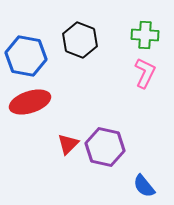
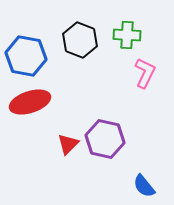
green cross: moved 18 px left
purple hexagon: moved 8 px up
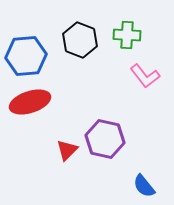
blue hexagon: rotated 15 degrees counterclockwise
pink L-shape: moved 3 px down; rotated 116 degrees clockwise
red triangle: moved 1 px left, 6 px down
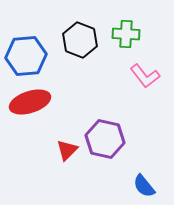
green cross: moved 1 px left, 1 px up
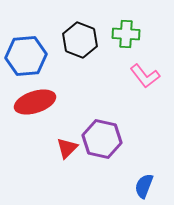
red ellipse: moved 5 px right
purple hexagon: moved 3 px left
red triangle: moved 2 px up
blue semicircle: rotated 60 degrees clockwise
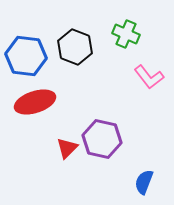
green cross: rotated 20 degrees clockwise
black hexagon: moved 5 px left, 7 px down
blue hexagon: rotated 12 degrees clockwise
pink L-shape: moved 4 px right, 1 px down
blue semicircle: moved 4 px up
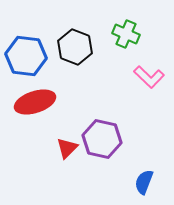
pink L-shape: rotated 8 degrees counterclockwise
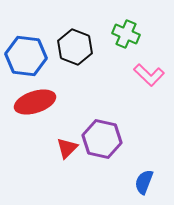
pink L-shape: moved 2 px up
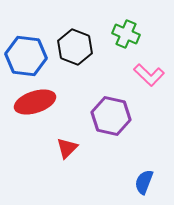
purple hexagon: moved 9 px right, 23 px up
